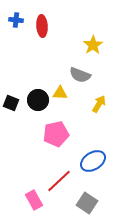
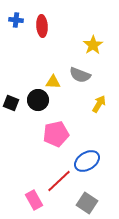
yellow triangle: moved 7 px left, 11 px up
blue ellipse: moved 6 px left
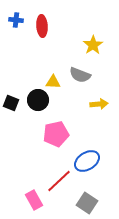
yellow arrow: rotated 54 degrees clockwise
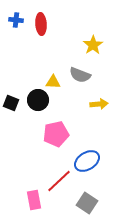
red ellipse: moved 1 px left, 2 px up
pink rectangle: rotated 18 degrees clockwise
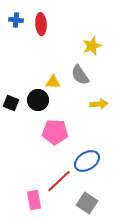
yellow star: moved 1 px left, 1 px down; rotated 12 degrees clockwise
gray semicircle: rotated 35 degrees clockwise
pink pentagon: moved 1 px left, 2 px up; rotated 15 degrees clockwise
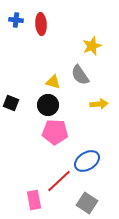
yellow triangle: rotated 14 degrees clockwise
black circle: moved 10 px right, 5 px down
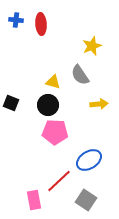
blue ellipse: moved 2 px right, 1 px up
gray square: moved 1 px left, 3 px up
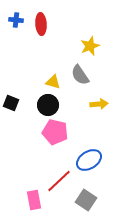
yellow star: moved 2 px left
pink pentagon: rotated 10 degrees clockwise
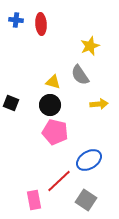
black circle: moved 2 px right
